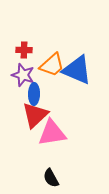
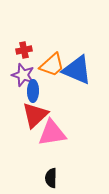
red cross: rotated 14 degrees counterclockwise
blue ellipse: moved 1 px left, 3 px up
black semicircle: rotated 30 degrees clockwise
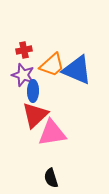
black semicircle: rotated 18 degrees counterclockwise
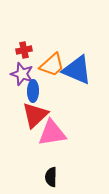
purple star: moved 1 px left, 1 px up
black semicircle: moved 1 px up; rotated 18 degrees clockwise
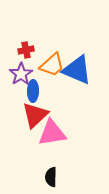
red cross: moved 2 px right
purple star: moved 1 px left; rotated 20 degrees clockwise
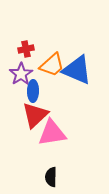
red cross: moved 1 px up
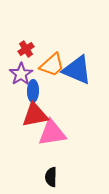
red cross: rotated 21 degrees counterclockwise
red triangle: rotated 32 degrees clockwise
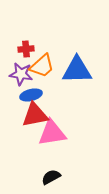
red cross: rotated 28 degrees clockwise
orange trapezoid: moved 10 px left, 1 px down
blue triangle: rotated 24 degrees counterclockwise
purple star: rotated 30 degrees counterclockwise
blue ellipse: moved 2 px left, 4 px down; rotated 75 degrees clockwise
black semicircle: rotated 60 degrees clockwise
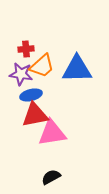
blue triangle: moved 1 px up
